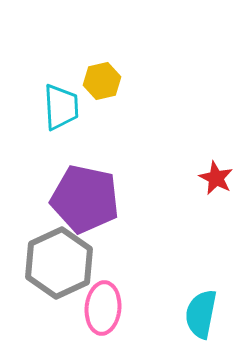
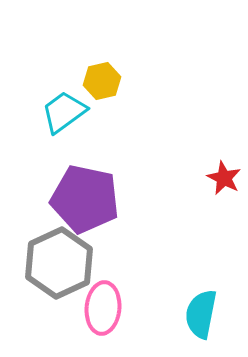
cyan trapezoid: moved 3 px right, 5 px down; rotated 123 degrees counterclockwise
red star: moved 8 px right
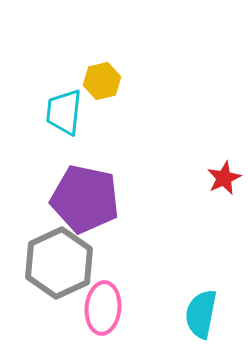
cyan trapezoid: rotated 48 degrees counterclockwise
red star: rotated 20 degrees clockwise
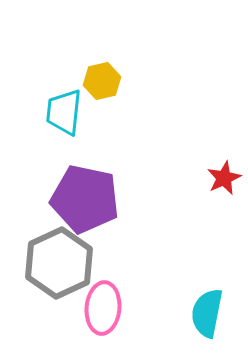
cyan semicircle: moved 6 px right, 1 px up
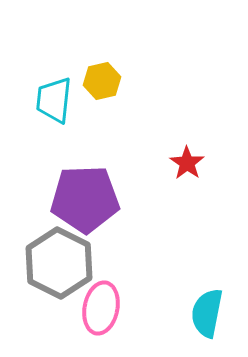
cyan trapezoid: moved 10 px left, 12 px up
red star: moved 37 px left, 15 px up; rotated 12 degrees counterclockwise
purple pentagon: rotated 14 degrees counterclockwise
gray hexagon: rotated 8 degrees counterclockwise
pink ellipse: moved 2 px left; rotated 6 degrees clockwise
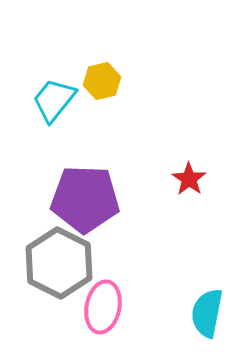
cyan trapezoid: rotated 33 degrees clockwise
red star: moved 2 px right, 16 px down
purple pentagon: rotated 4 degrees clockwise
pink ellipse: moved 2 px right, 1 px up
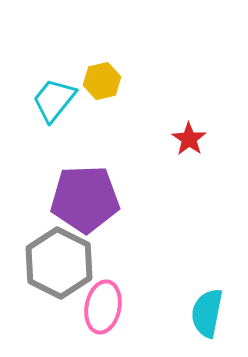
red star: moved 40 px up
purple pentagon: rotated 4 degrees counterclockwise
